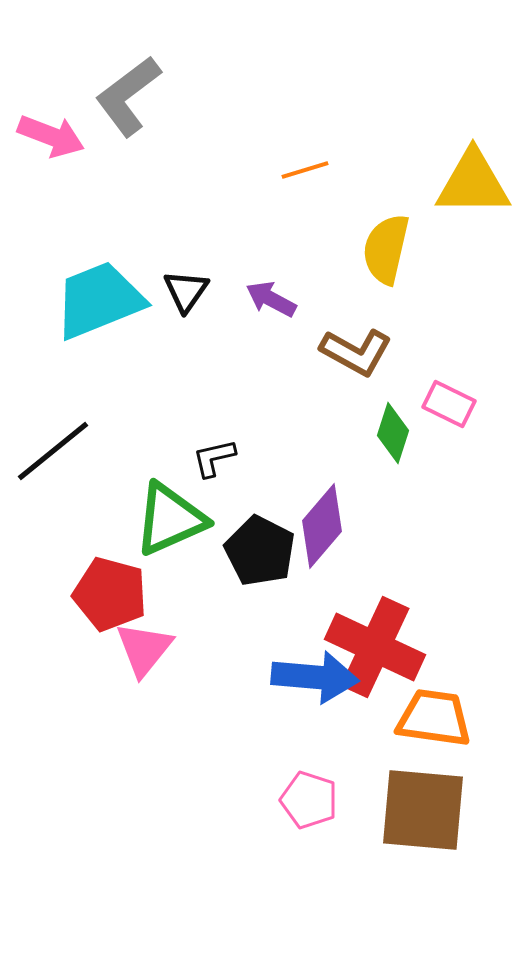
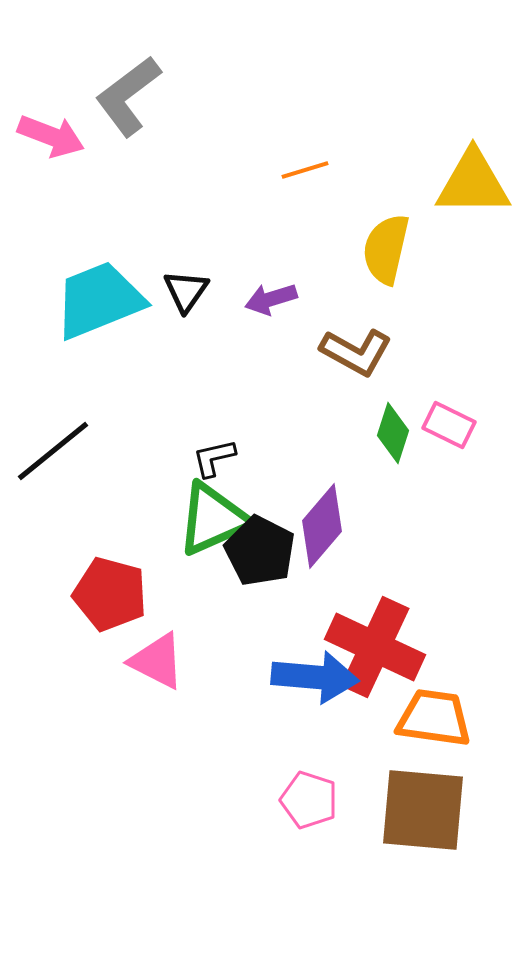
purple arrow: rotated 45 degrees counterclockwise
pink rectangle: moved 21 px down
green triangle: moved 43 px right
pink triangle: moved 13 px right, 12 px down; rotated 42 degrees counterclockwise
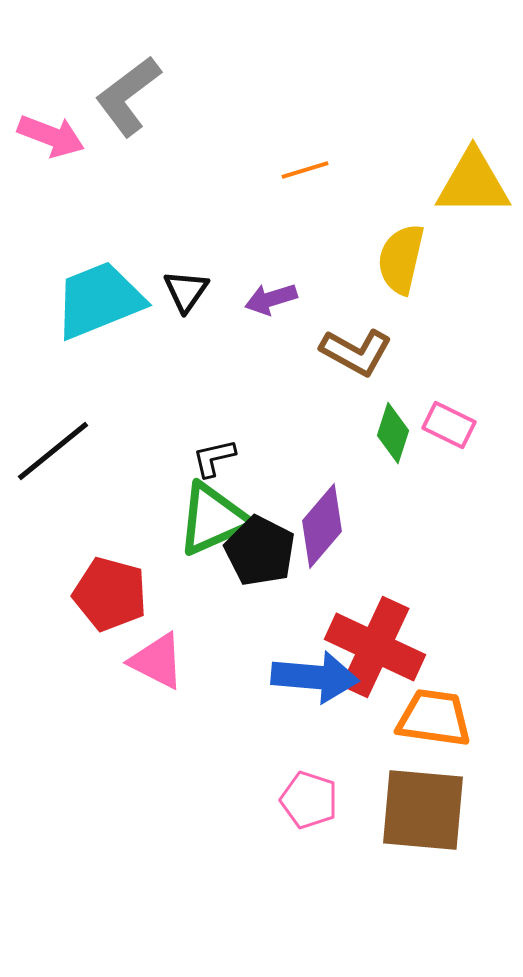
yellow semicircle: moved 15 px right, 10 px down
